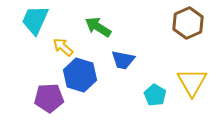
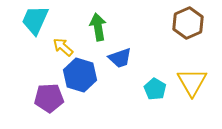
green arrow: rotated 48 degrees clockwise
blue trapezoid: moved 3 px left, 2 px up; rotated 30 degrees counterclockwise
cyan pentagon: moved 6 px up
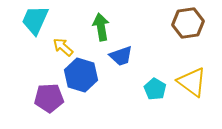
brown hexagon: rotated 16 degrees clockwise
green arrow: moved 3 px right
blue trapezoid: moved 1 px right, 2 px up
blue hexagon: moved 1 px right
yellow triangle: rotated 24 degrees counterclockwise
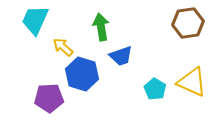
blue hexagon: moved 1 px right, 1 px up
yellow triangle: rotated 12 degrees counterclockwise
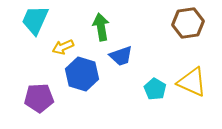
yellow arrow: rotated 65 degrees counterclockwise
purple pentagon: moved 10 px left
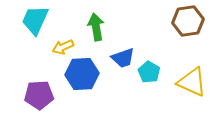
brown hexagon: moved 2 px up
green arrow: moved 5 px left
blue trapezoid: moved 2 px right, 2 px down
blue hexagon: rotated 20 degrees counterclockwise
cyan pentagon: moved 6 px left, 17 px up
purple pentagon: moved 3 px up
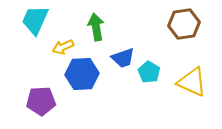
brown hexagon: moved 4 px left, 3 px down
purple pentagon: moved 2 px right, 6 px down
